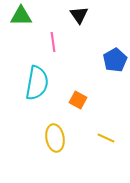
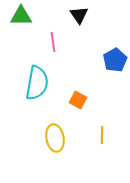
yellow line: moved 4 px left, 3 px up; rotated 66 degrees clockwise
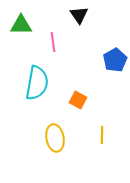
green triangle: moved 9 px down
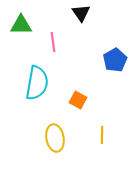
black triangle: moved 2 px right, 2 px up
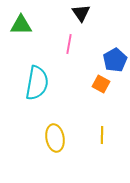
pink line: moved 16 px right, 2 px down; rotated 18 degrees clockwise
orange square: moved 23 px right, 16 px up
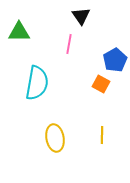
black triangle: moved 3 px down
green triangle: moved 2 px left, 7 px down
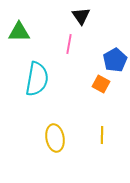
cyan semicircle: moved 4 px up
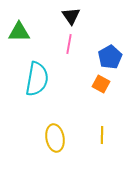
black triangle: moved 10 px left
blue pentagon: moved 5 px left, 3 px up
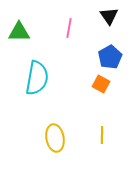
black triangle: moved 38 px right
pink line: moved 16 px up
cyan semicircle: moved 1 px up
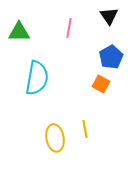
blue pentagon: moved 1 px right
yellow line: moved 17 px left, 6 px up; rotated 12 degrees counterclockwise
